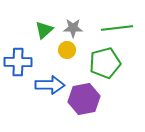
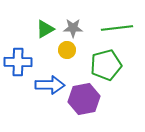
green triangle: moved 1 px right, 1 px up; rotated 12 degrees clockwise
green pentagon: moved 1 px right, 2 px down
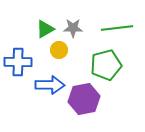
yellow circle: moved 8 px left
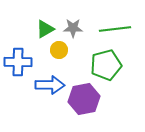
green line: moved 2 px left, 1 px down
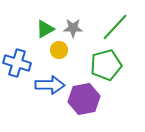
green line: moved 2 px up; rotated 40 degrees counterclockwise
blue cross: moved 1 px left, 1 px down; rotated 16 degrees clockwise
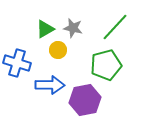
gray star: rotated 12 degrees clockwise
yellow circle: moved 1 px left
purple hexagon: moved 1 px right, 1 px down
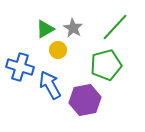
gray star: rotated 18 degrees clockwise
blue cross: moved 3 px right, 4 px down
blue arrow: rotated 120 degrees counterclockwise
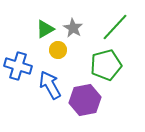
blue cross: moved 2 px left, 1 px up
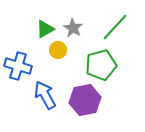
green pentagon: moved 5 px left
blue arrow: moved 5 px left, 10 px down
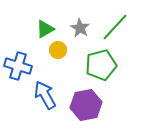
gray star: moved 7 px right
purple hexagon: moved 1 px right, 5 px down
